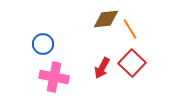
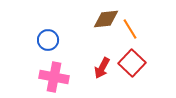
blue circle: moved 5 px right, 4 px up
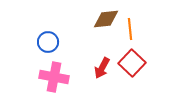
orange line: rotated 25 degrees clockwise
blue circle: moved 2 px down
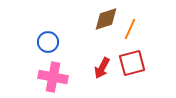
brown diamond: rotated 12 degrees counterclockwise
orange line: rotated 30 degrees clockwise
red square: rotated 32 degrees clockwise
pink cross: moved 1 px left
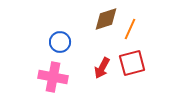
blue circle: moved 12 px right
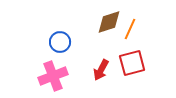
brown diamond: moved 3 px right, 3 px down
red arrow: moved 1 px left, 2 px down
pink cross: moved 1 px up; rotated 32 degrees counterclockwise
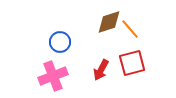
orange line: rotated 65 degrees counterclockwise
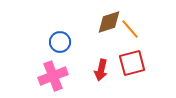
red arrow: rotated 15 degrees counterclockwise
